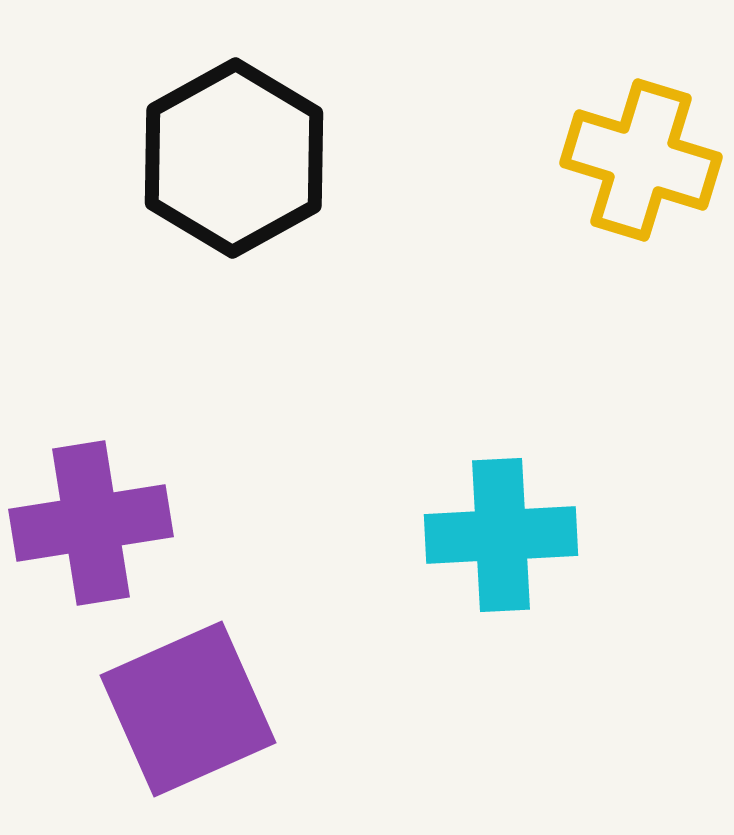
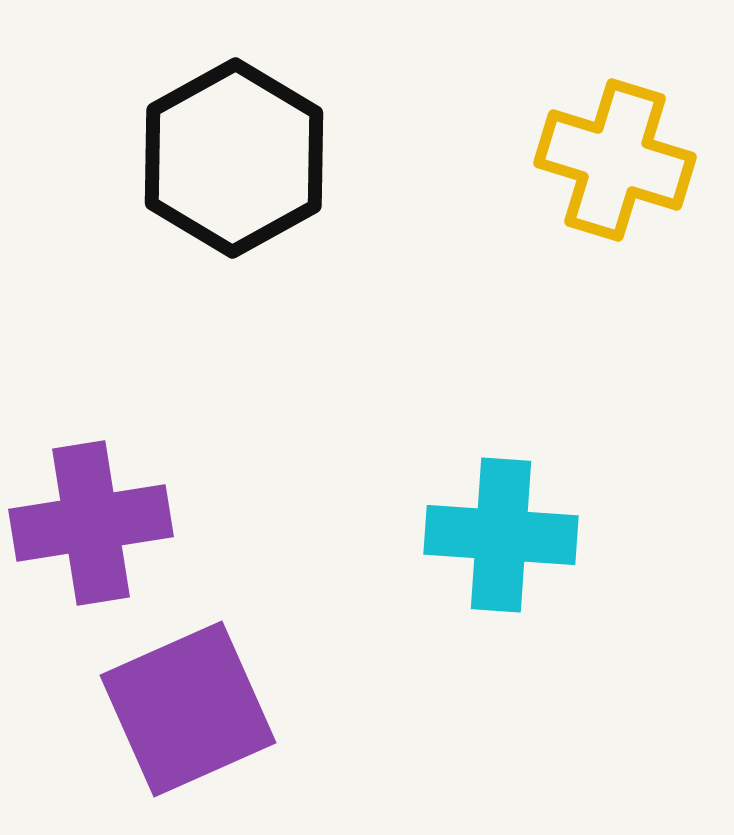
yellow cross: moved 26 px left
cyan cross: rotated 7 degrees clockwise
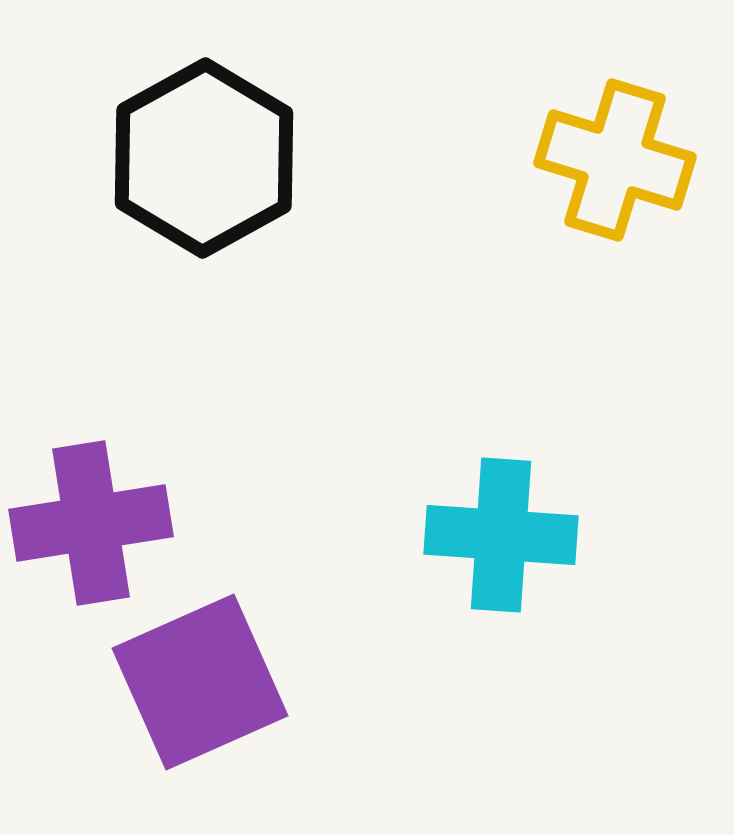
black hexagon: moved 30 px left
purple square: moved 12 px right, 27 px up
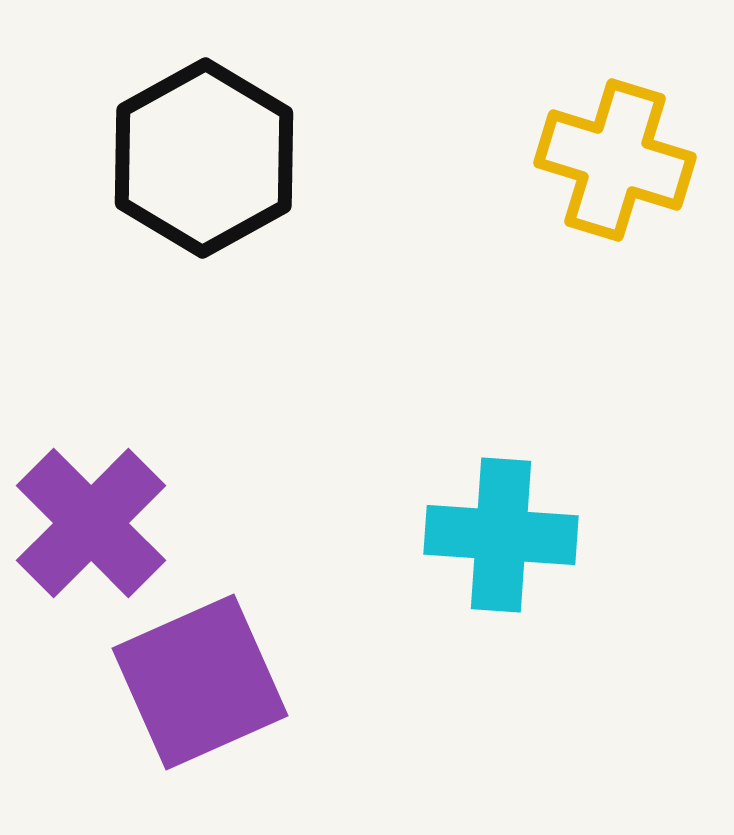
purple cross: rotated 36 degrees counterclockwise
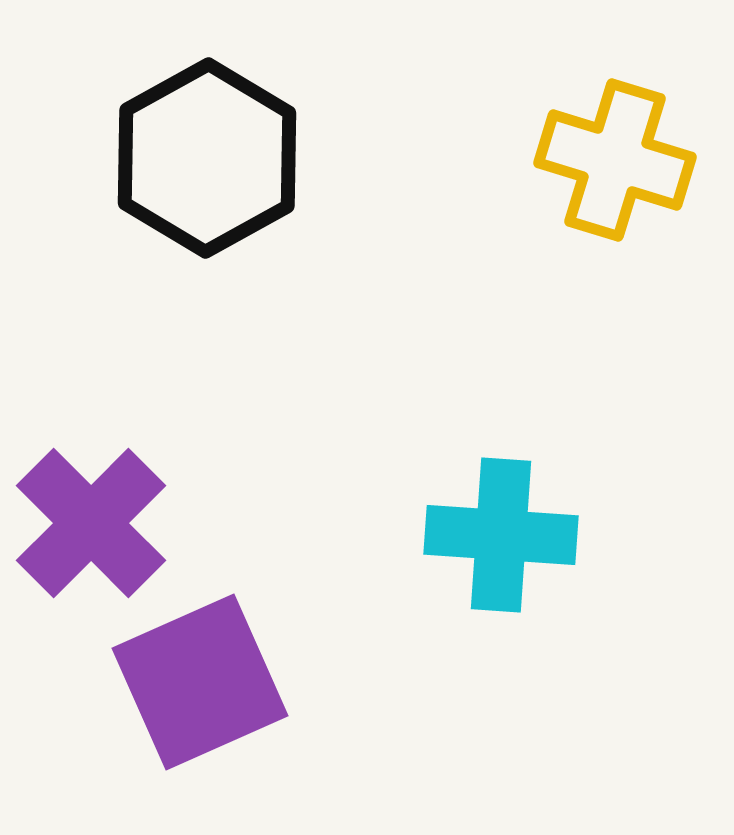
black hexagon: moved 3 px right
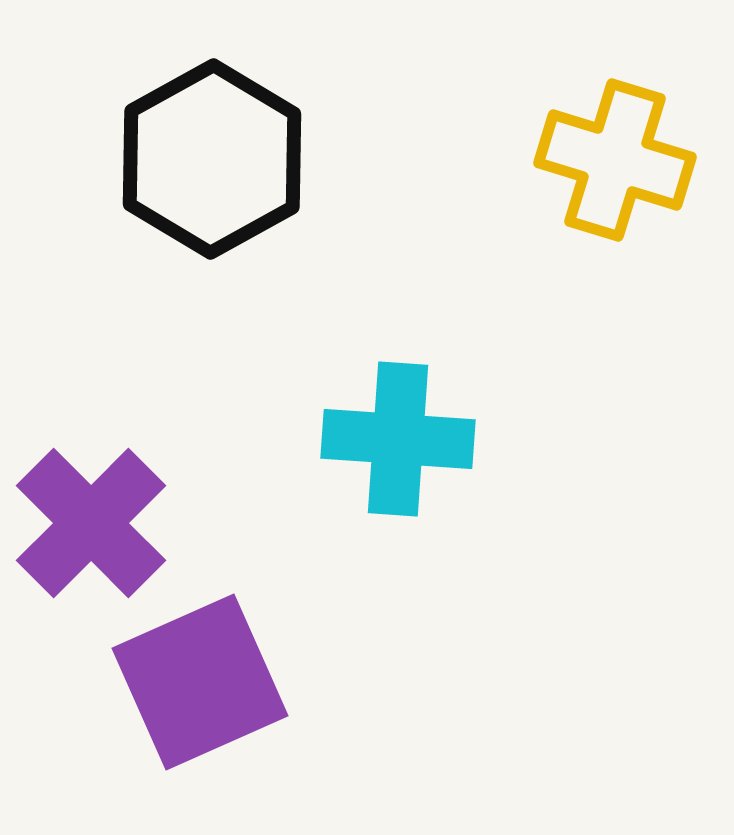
black hexagon: moved 5 px right, 1 px down
cyan cross: moved 103 px left, 96 px up
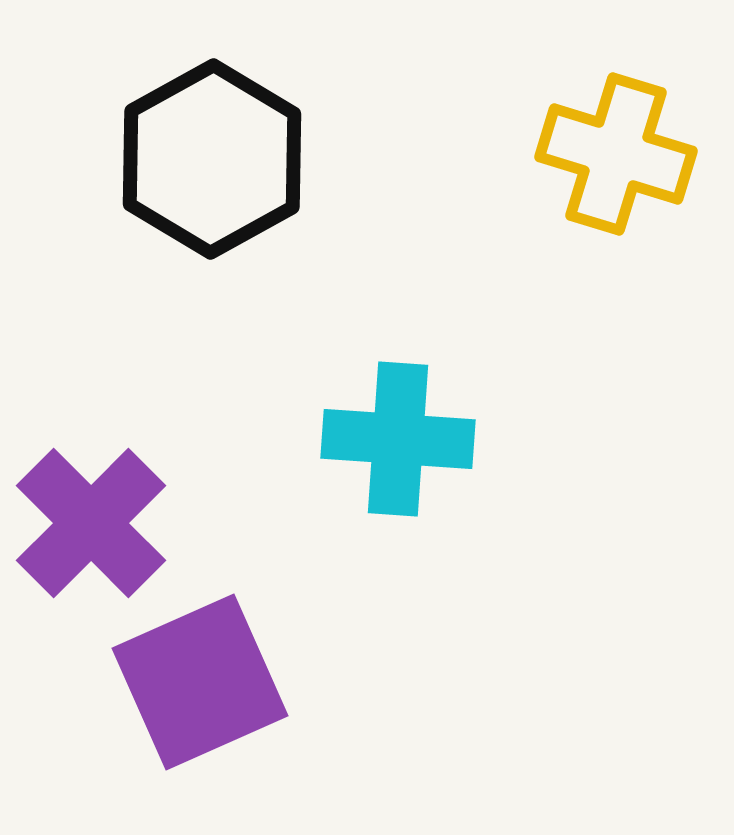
yellow cross: moved 1 px right, 6 px up
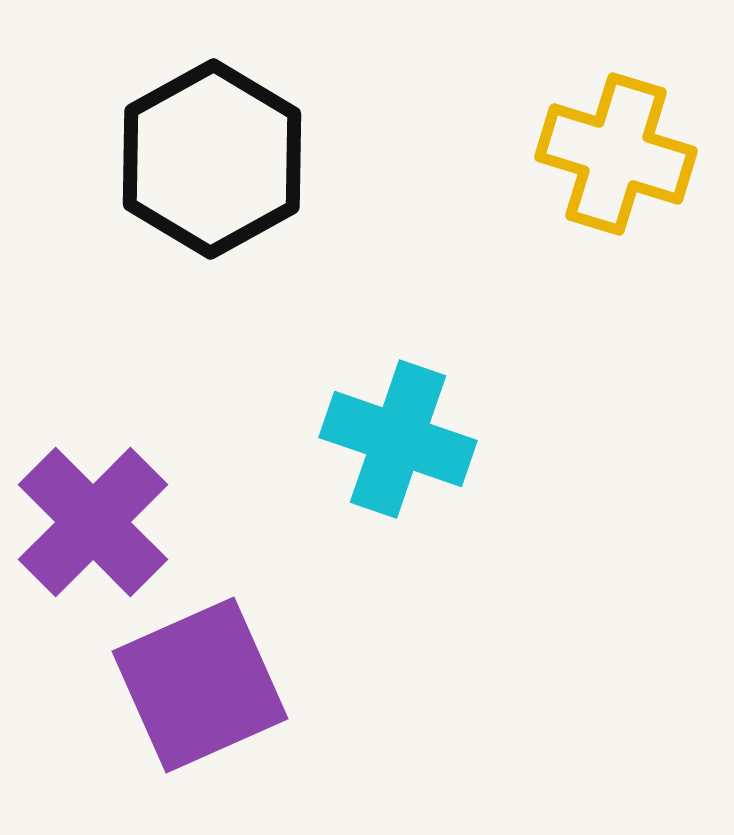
cyan cross: rotated 15 degrees clockwise
purple cross: moved 2 px right, 1 px up
purple square: moved 3 px down
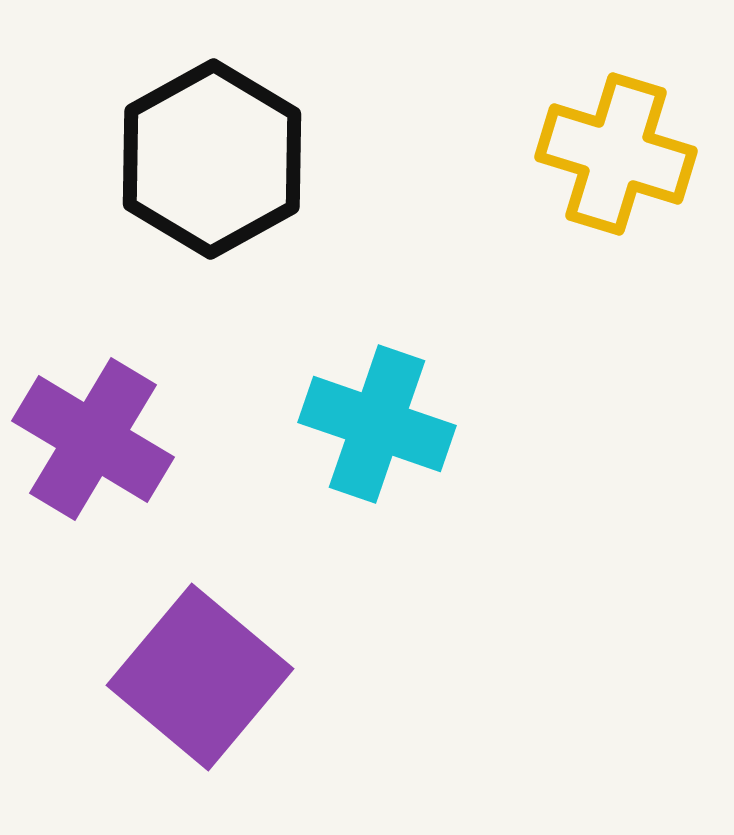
cyan cross: moved 21 px left, 15 px up
purple cross: moved 83 px up; rotated 14 degrees counterclockwise
purple square: moved 8 px up; rotated 26 degrees counterclockwise
